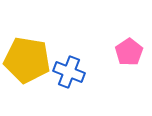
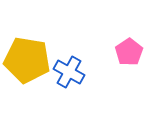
blue cross: rotated 8 degrees clockwise
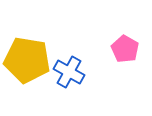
pink pentagon: moved 4 px left, 3 px up; rotated 8 degrees counterclockwise
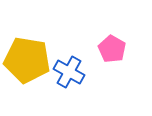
pink pentagon: moved 13 px left
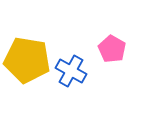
blue cross: moved 2 px right, 1 px up
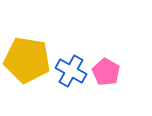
pink pentagon: moved 6 px left, 23 px down
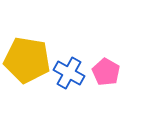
blue cross: moved 2 px left, 2 px down
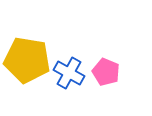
pink pentagon: rotated 8 degrees counterclockwise
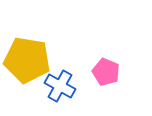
blue cross: moved 9 px left, 13 px down
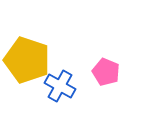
yellow pentagon: rotated 9 degrees clockwise
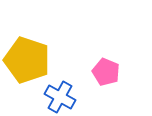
blue cross: moved 11 px down
